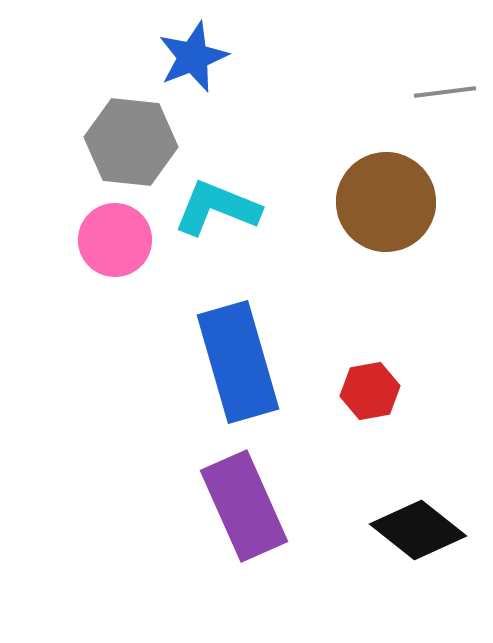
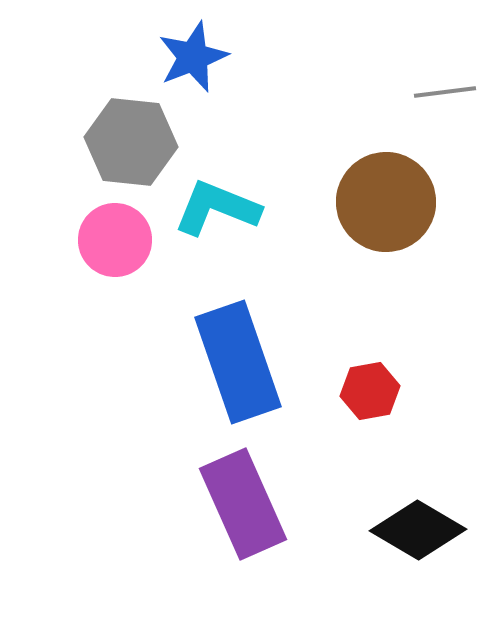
blue rectangle: rotated 3 degrees counterclockwise
purple rectangle: moved 1 px left, 2 px up
black diamond: rotated 8 degrees counterclockwise
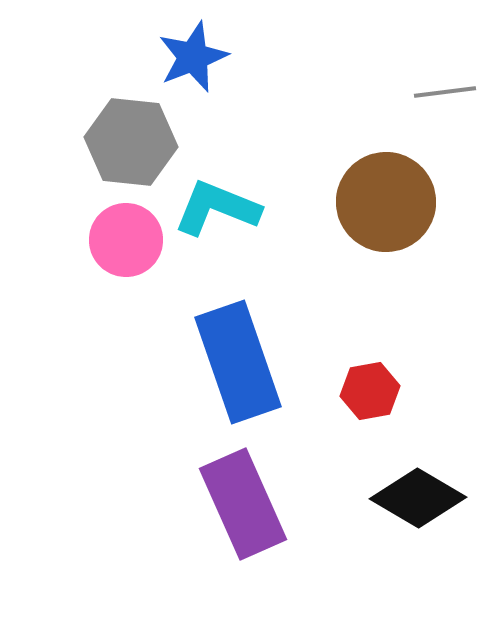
pink circle: moved 11 px right
black diamond: moved 32 px up
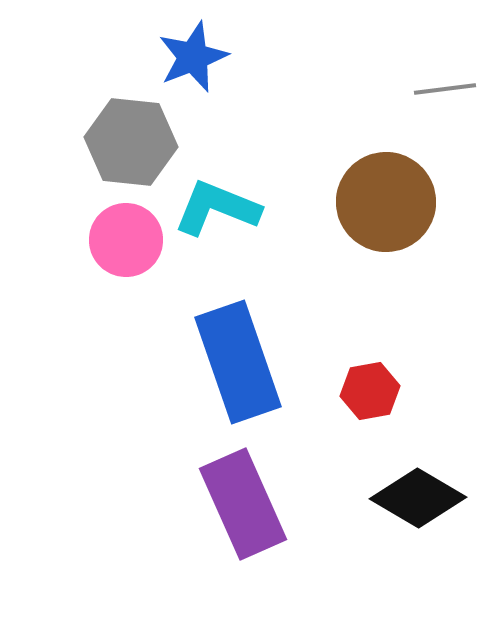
gray line: moved 3 px up
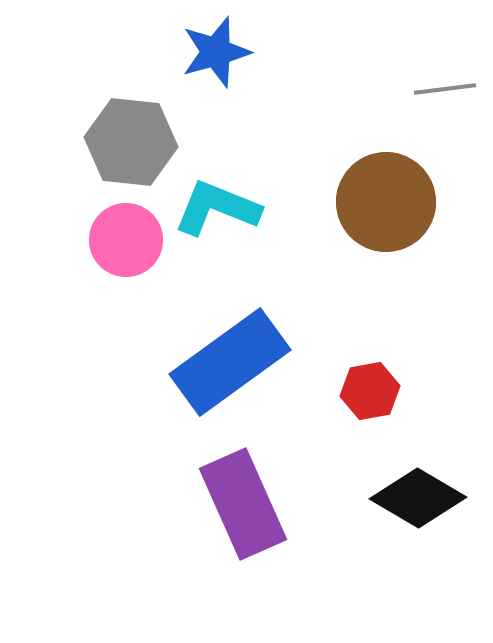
blue star: moved 23 px right, 5 px up; rotated 6 degrees clockwise
blue rectangle: moved 8 px left; rotated 73 degrees clockwise
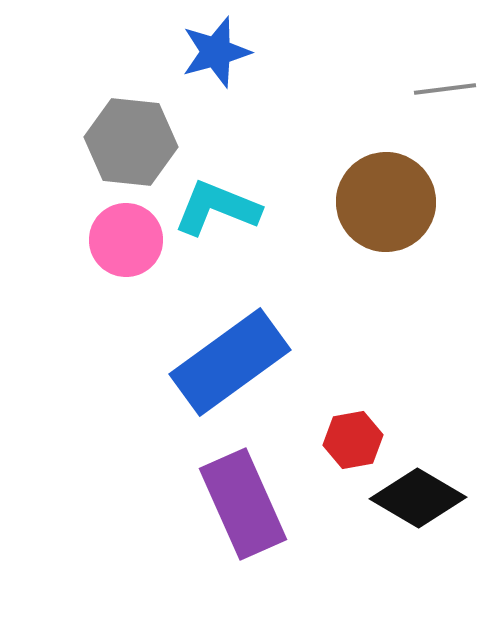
red hexagon: moved 17 px left, 49 px down
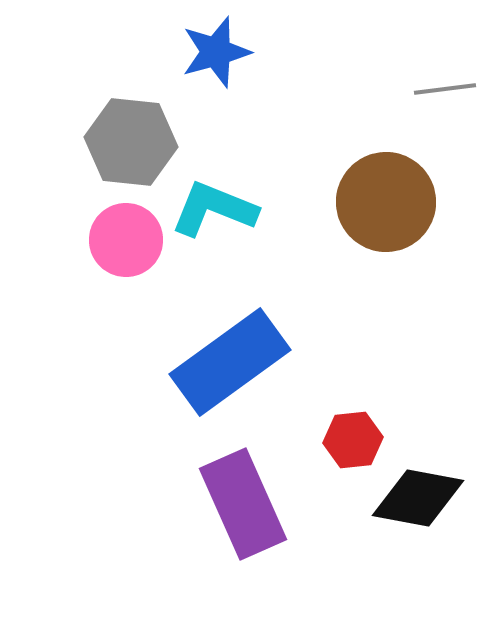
cyan L-shape: moved 3 px left, 1 px down
red hexagon: rotated 4 degrees clockwise
black diamond: rotated 20 degrees counterclockwise
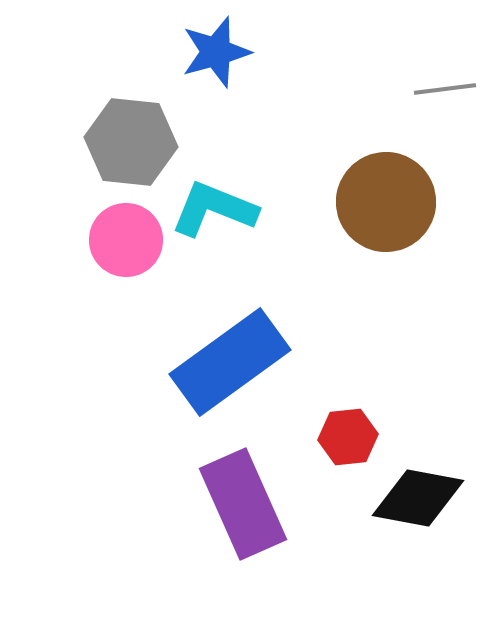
red hexagon: moved 5 px left, 3 px up
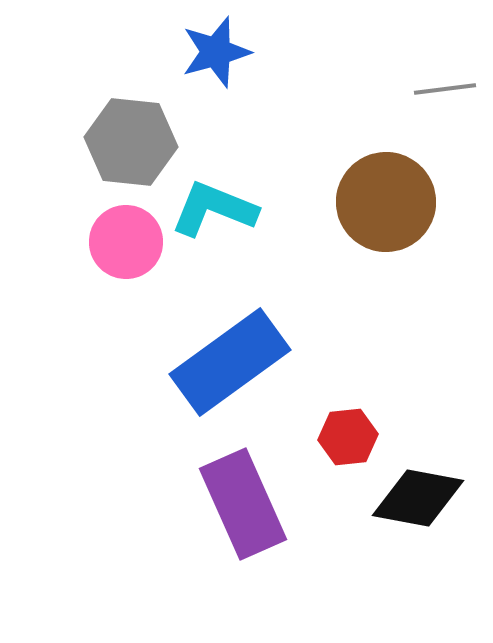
pink circle: moved 2 px down
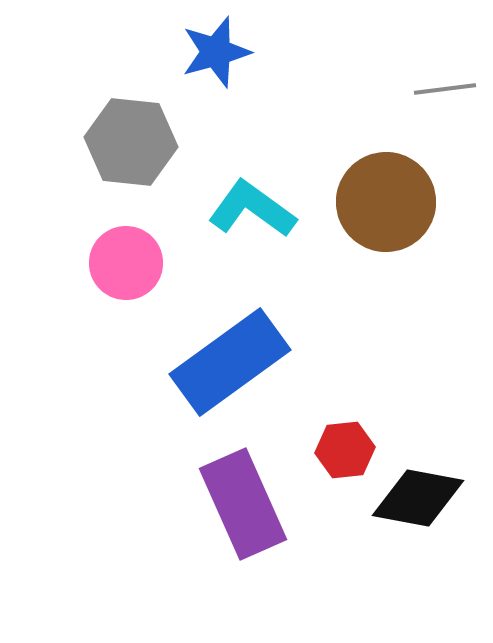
cyan L-shape: moved 38 px right; rotated 14 degrees clockwise
pink circle: moved 21 px down
red hexagon: moved 3 px left, 13 px down
